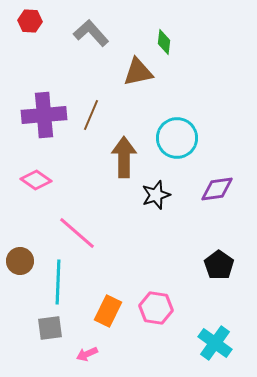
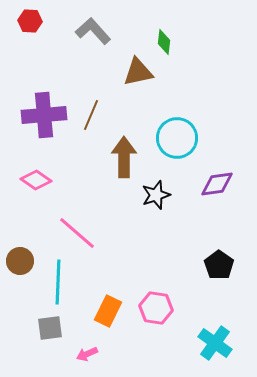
gray L-shape: moved 2 px right, 2 px up
purple diamond: moved 5 px up
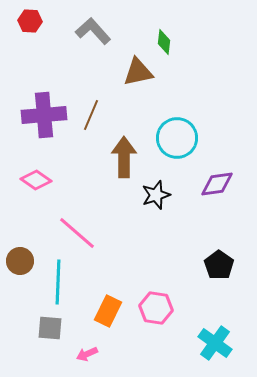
gray square: rotated 12 degrees clockwise
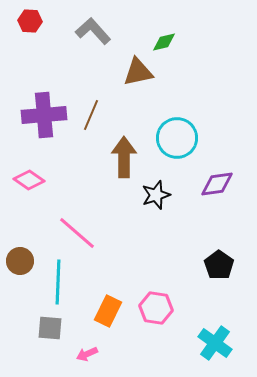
green diamond: rotated 70 degrees clockwise
pink diamond: moved 7 px left
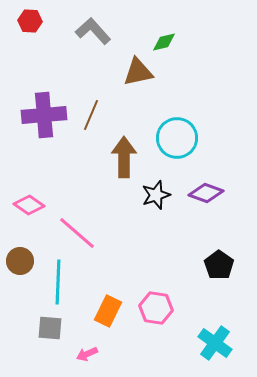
pink diamond: moved 25 px down
purple diamond: moved 11 px left, 9 px down; rotated 28 degrees clockwise
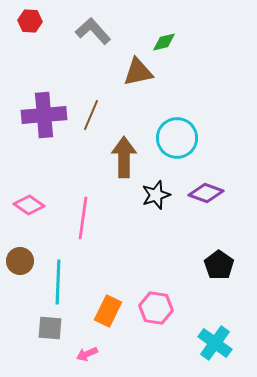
pink line: moved 6 px right, 15 px up; rotated 57 degrees clockwise
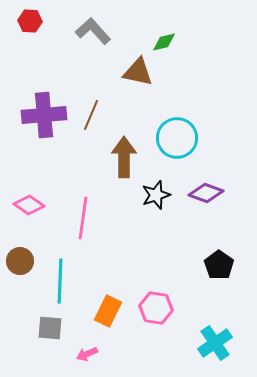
brown triangle: rotated 24 degrees clockwise
cyan line: moved 2 px right, 1 px up
cyan cross: rotated 20 degrees clockwise
